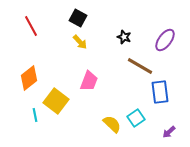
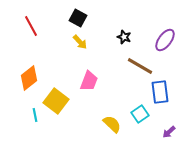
cyan square: moved 4 px right, 4 px up
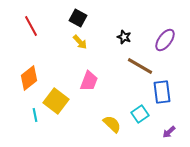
blue rectangle: moved 2 px right
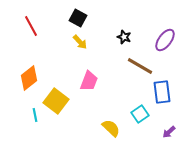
yellow semicircle: moved 1 px left, 4 px down
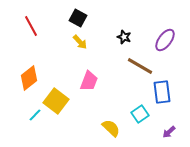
cyan line: rotated 56 degrees clockwise
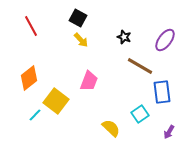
yellow arrow: moved 1 px right, 2 px up
purple arrow: rotated 16 degrees counterclockwise
